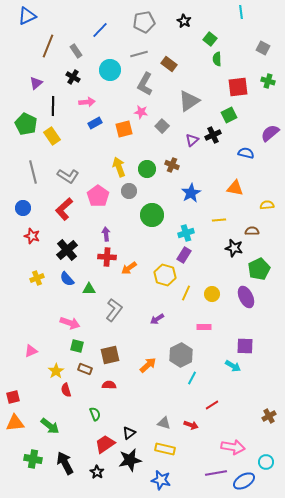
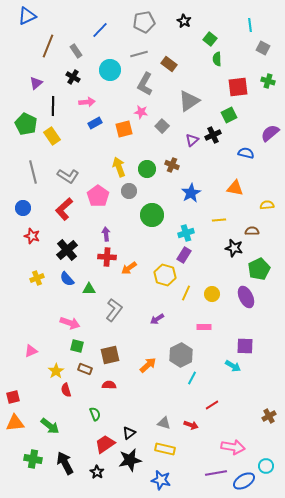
cyan line at (241, 12): moved 9 px right, 13 px down
cyan circle at (266, 462): moved 4 px down
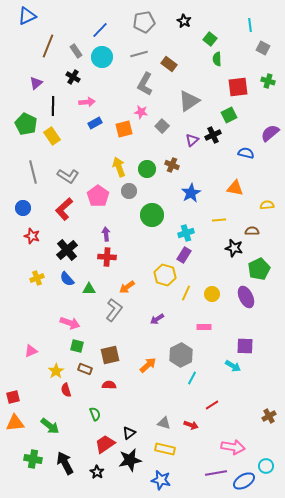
cyan circle at (110, 70): moved 8 px left, 13 px up
orange arrow at (129, 268): moved 2 px left, 19 px down
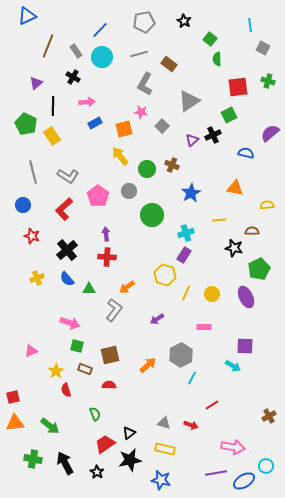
yellow arrow at (119, 167): moved 1 px right, 11 px up; rotated 18 degrees counterclockwise
blue circle at (23, 208): moved 3 px up
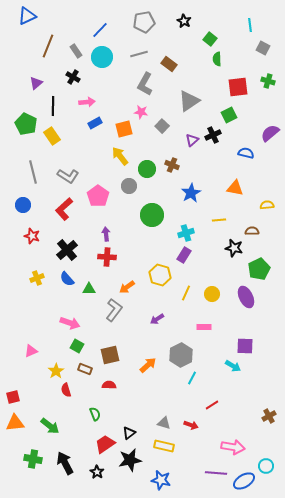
gray circle at (129, 191): moved 5 px up
yellow hexagon at (165, 275): moved 5 px left
green square at (77, 346): rotated 16 degrees clockwise
yellow rectangle at (165, 449): moved 1 px left, 3 px up
purple line at (216, 473): rotated 15 degrees clockwise
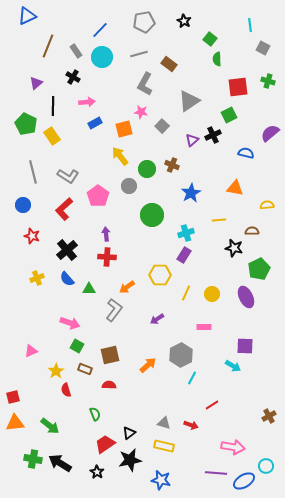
yellow hexagon at (160, 275): rotated 15 degrees counterclockwise
black arrow at (65, 463): moved 5 px left; rotated 30 degrees counterclockwise
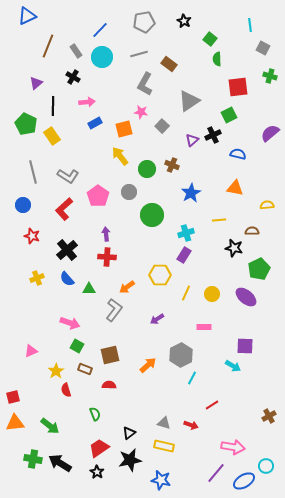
green cross at (268, 81): moved 2 px right, 5 px up
blue semicircle at (246, 153): moved 8 px left, 1 px down
gray circle at (129, 186): moved 6 px down
purple ellipse at (246, 297): rotated 25 degrees counterclockwise
red trapezoid at (105, 444): moved 6 px left, 4 px down
purple line at (216, 473): rotated 55 degrees counterclockwise
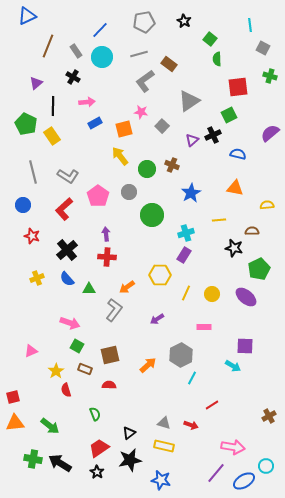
gray L-shape at (145, 84): moved 3 px up; rotated 25 degrees clockwise
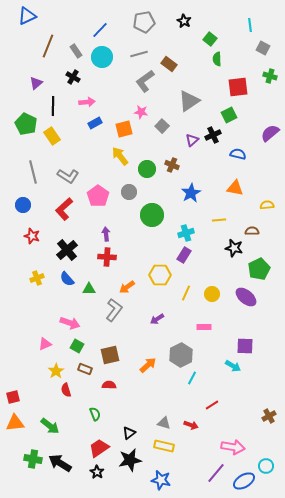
pink triangle at (31, 351): moved 14 px right, 7 px up
